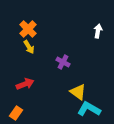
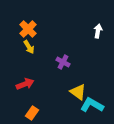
cyan L-shape: moved 3 px right, 4 px up
orange rectangle: moved 16 px right
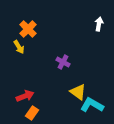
white arrow: moved 1 px right, 7 px up
yellow arrow: moved 10 px left
red arrow: moved 12 px down
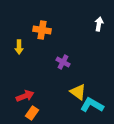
orange cross: moved 14 px right, 1 px down; rotated 36 degrees counterclockwise
yellow arrow: rotated 32 degrees clockwise
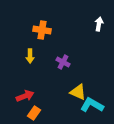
yellow arrow: moved 11 px right, 9 px down
yellow triangle: rotated 12 degrees counterclockwise
orange rectangle: moved 2 px right
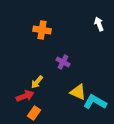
white arrow: rotated 32 degrees counterclockwise
yellow arrow: moved 7 px right, 26 px down; rotated 40 degrees clockwise
cyan L-shape: moved 3 px right, 3 px up
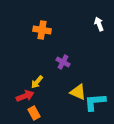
cyan L-shape: rotated 35 degrees counterclockwise
orange rectangle: rotated 64 degrees counterclockwise
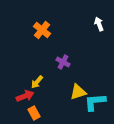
orange cross: rotated 30 degrees clockwise
yellow triangle: rotated 42 degrees counterclockwise
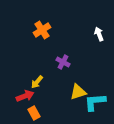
white arrow: moved 10 px down
orange cross: rotated 18 degrees clockwise
